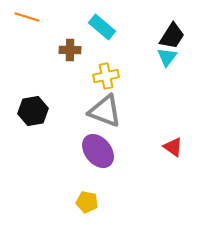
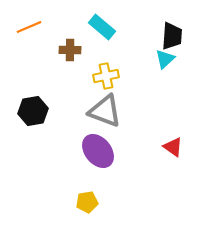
orange line: moved 2 px right, 10 px down; rotated 40 degrees counterclockwise
black trapezoid: rotated 28 degrees counterclockwise
cyan triangle: moved 2 px left, 2 px down; rotated 10 degrees clockwise
yellow pentagon: rotated 20 degrees counterclockwise
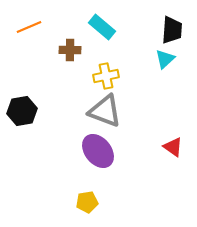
black trapezoid: moved 6 px up
black hexagon: moved 11 px left
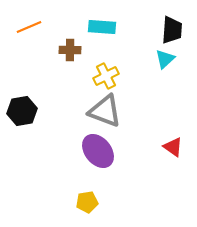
cyan rectangle: rotated 36 degrees counterclockwise
yellow cross: rotated 15 degrees counterclockwise
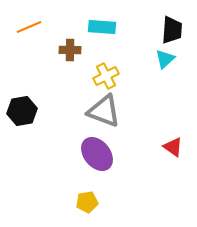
gray triangle: moved 1 px left
purple ellipse: moved 1 px left, 3 px down
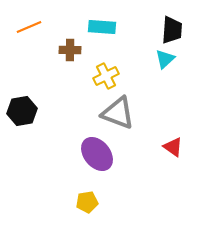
gray triangle: moved 14 px right, 2 px down
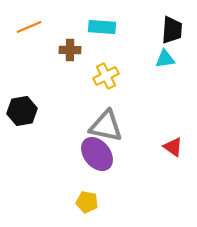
cyan triangle: rotated 35 degrees clockwise
gray triangle: moved 12 px left, 13 px down; rotated 9 degrees counterclockwise
yellow pentagon: rotated 20 degrees clockwise
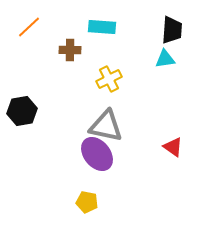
orange line: rotated 20 degrees counterclockwise
yellow cross: moved 3 px right, 3 px down
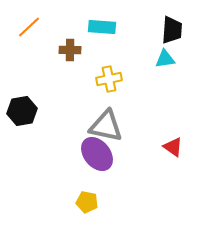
yellow cross: rotated 15 degrees clockwise
